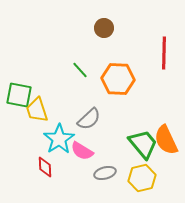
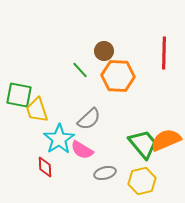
brown circle: moved 23 px down
orange hexagon: moved 3 px up
orange semicircle: rotated 92 degrees clockwise
pink semicircle: moved 1 px up
yellow hexagon: moved 3 px down
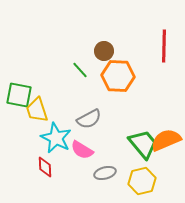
red line: moved 7 px up
gray semicircle: rotated 15 degrees clockwise
cyan star: moved 3 px left, 1 px up; rotated 12 degrees counterclockwise
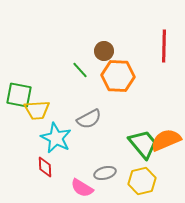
yellow trapezoid: rotated 76 degrees counterclockwise
pink semicircle: moved 38 px down
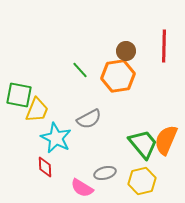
brown circle: moved 22 px right
orange hexagon: rotated 12 degrees counterclockwise
yellow trapezoid: rotated 64 degrees counterclockwise
orange semicircle: rotated 44 degrees counterclockwise
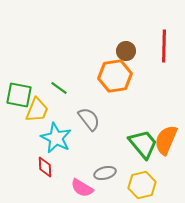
green line: moved 21 px left, 18 px down; rotated 12 degrees counterclockwise
orange hexagon: moved 3 px left
gray semicircle: rotated 100 degrees counterclockwise
yellow hexagon: moved 4 px down
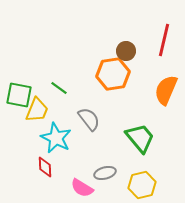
red line: moved 6 px up; rotated 12 degrees clockwise
orange hexagon: moved 2 px left, 2 px up
orange semicircle: moved 50 px up
green trapezoid: moved 3 px left, 6 px up
